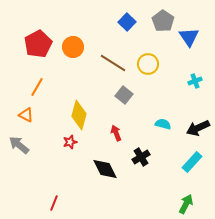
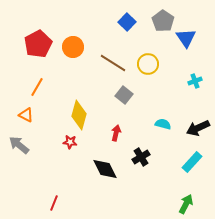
blue triangle: moved 3 px left, 1 px down
red arrow: rotated 35 degrees clockwise
red star: rotated 24 degrees clockwise
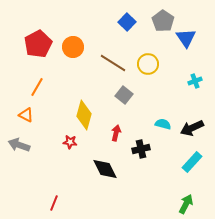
yellow diamond: moved 5 px right
black arrow: moved 6 px left
gray arrow: rotated 20 degrees counterclockwise
black cross: moved 8 px up; rotated 18 degrees clockwise
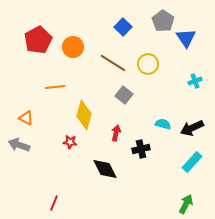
blue square: moved 4 px left, 5 px down
red pentagon: moved 4 px up
orange line: moved 18 px right; rotated 54 degrees clockwise
orange triangle: moved 3 px down
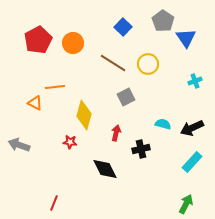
orange circle: moved 4 px up
gray square: moved 2 px right, 2 px down; rotated 24 degrees clockwise
orange triangle: moved 9 px right, 15 px up
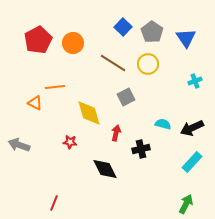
gray pentagon: moved 11 px left, 11 px down
yellow diamond: moved 5 px right, 2 px up; rotated 32 degrees counterclockwise
